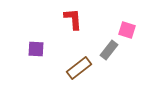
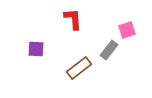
pink square: rotated 36 degrees counterclockwise
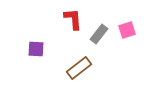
gray rectangle: moved 10 px left, 16 px up
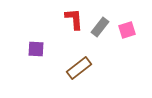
red L-shape: moved 1 px right
gray rectangle: moved 1 px right, 7 px up
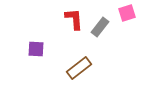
pink square: moved 17 px up
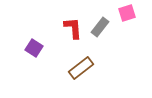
red L-shape: moved 1 px left, 9 px down
purple square: moved 2 px left, 1 px up; rotated 30 degrees clockwise
brown rectangle: moved 2 px right
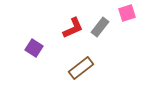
red L-shape: rotated 70 degrees clockwise
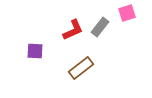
red L-shape: moved 2 px down
purple square: moved 1 px right, 3 px down; rotated 30 degrees counterclockwise
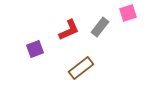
pink square: moved 1 px right
red L-shape: moved 4 px left
purple square: moved 2 px up; rotated 24 degrees counterclockwise
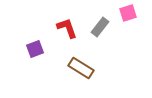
red L-shape: moved 2 px left, 2 px up; rotated 85 degrees counterclockwise
brown rectangle: rotated 70 degrees clockwise
